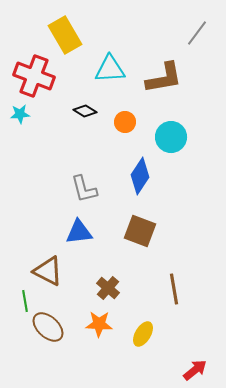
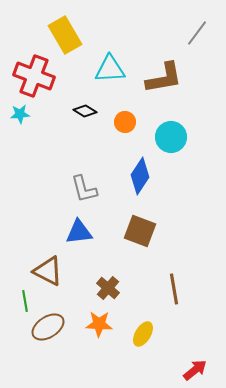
brown ellipse: rotated 76 degrees counterclockwise
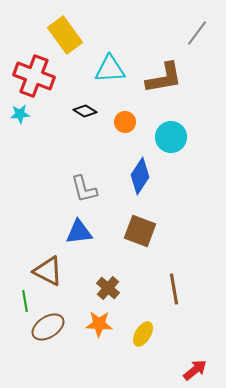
yellow rectangle: rotated 6 degrees counterclockwise
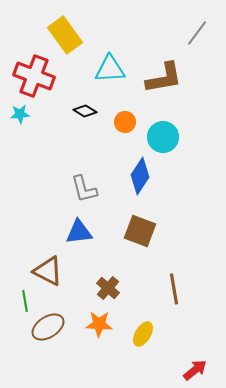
cyan circle: moved 8 px left
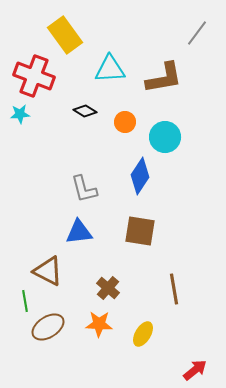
cyan circle: moved 2 px right
brown square: rotated 12 degrees counterclockwise
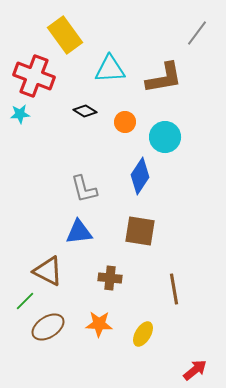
brown cross: moved 2 px right, 10 px up; rotated 35 degrees counterclockwise
green line: rotated 55 degrees clockwise
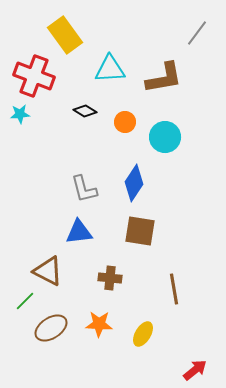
blue diamond: moved 6 px left, 7 px down
brown ellipse: moved 3 px right, 1 px down
